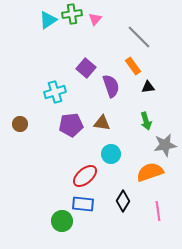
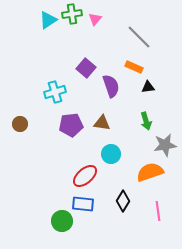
orange rectangle: moved 1 px right, 1 px down; rotated 30 degrees counterclockwise
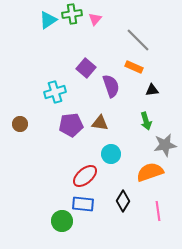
gray line: moved 1 px left, 3 px down
black triangle: moved 4 px right, 3 px down
brown triangle: moved 2 px left
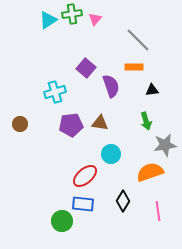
orange rectangle: rotated 24 degrees counterclockwise
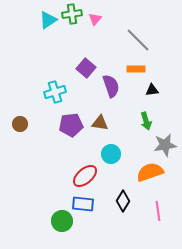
orange rectangle: moved 2 px right, 2 px down
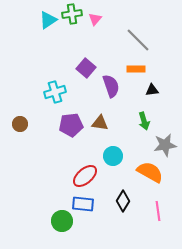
green arrow: moved 2 px left
cyan circle: moved 2 px right, 2 px down
orange semicircle: rotated 48 degrees clockwise
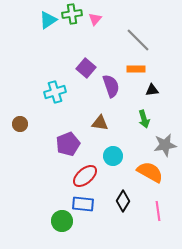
green arrow: moved 2 px up
purple pentagon: moved 3 px left, 19 px down; rotated 15 degrees counterclockwise
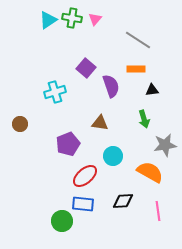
green cross: moved 4 px down; rotated 18 degrees clockwise
gray line: rotated 12 degrees counterclockwise
black diamond: rotated 55 degrees clockwise
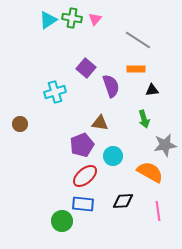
purple pentagon: moved 14 px right, 1 px down
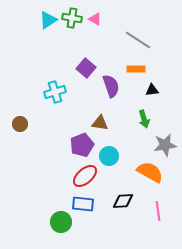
pink triangle: rotated 40 degrees counterclockwise
cyan circle: moved 4 px left
green circle: moved 1 px left, 1 px down
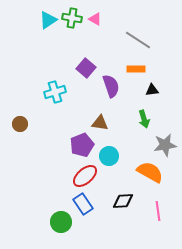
blue rectangle: rotated 50 degrees clockwise
